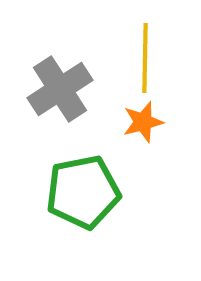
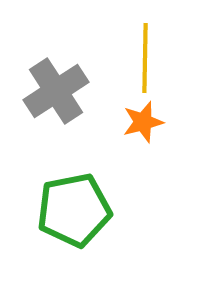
gray cross: moved 4 px left, 2 px down
green pentagon: moved 9 px left, 18 px down
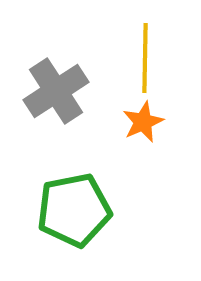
orange star: rotated 9 degrees counterclockwise
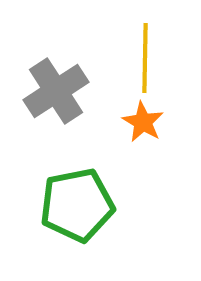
orange star: rotated 18 degrees counterclockwise
green pentagon: moved 3 px right, 5 px up
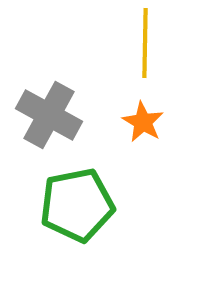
yellow line: moved 15 px up
gray cross: moved 7 px left, 24 px down; rotated 28 degrees counterclockwise
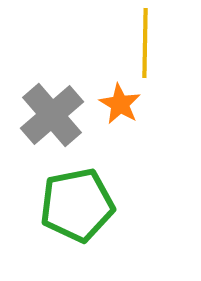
gray cross: moved 3 px right; rotated 20 degrees clockwise
orange star: moved 23 px left, 18 px up
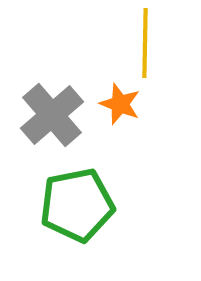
orange star: rotated 9 degrees counterclockwise
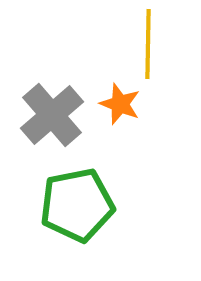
yellow line: moved 3 px right, 1 px down
